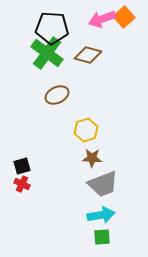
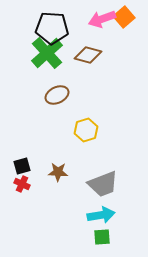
green cross: rotated 12 degrees clockwise
brown star: moved 34 px left, 14 px down
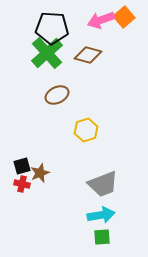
pink arrow: moved 1 px left, 1 px down
brown star: moved 18 px left, 1 px down; rotated 24 degrees counterclockwise
red cross: rotated 14 degrees counterclockwise
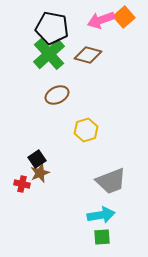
black pentagon: rotated 8 degrees clockwise
green cross: moved 2 px right, 1 px down
black square: moved 15 px right, 7 px up; rotated 18 degrees counterclockwise
gray trapezoid: moved 8 px right, 3 px up
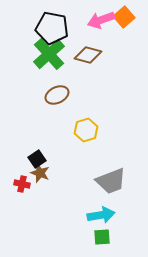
brown star: rotated 30 degrees counterclockwise
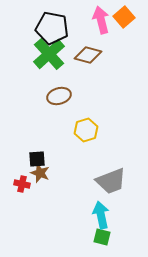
pink arrow: rotated 96 degrees clockwise
brown ellipse: moved 2 px right, 1 px down; rotated 10 degrees clockwise
black square: rotated 30 degrees clockwise
cyan arrow: rotated 92 degrees counterclockwise
green square: rotated 18 degrees clockwise
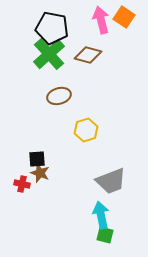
orange square: rotated 15 degrees counterclockwise
green square: moved 3 px right, 2 px up
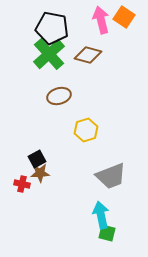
black square: rotated 24 degrees counterclockwise
brown star: rotated 24 degrees counterclockwise
gray trapezoid: moved 5 px up
green square: moved 2 px right, 2 px up
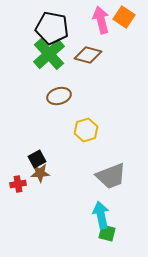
red cross: moved 4 px left; rotated 21 degrees counterclockwise
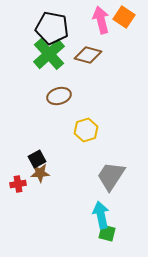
gray trapezoid: rotated 144 degrees clockwise
